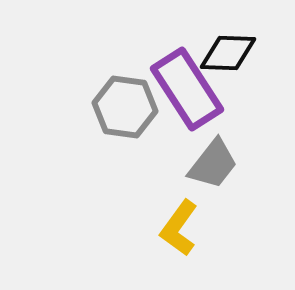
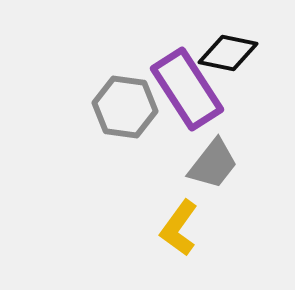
black diamond: rotated 10 degrees clockwise
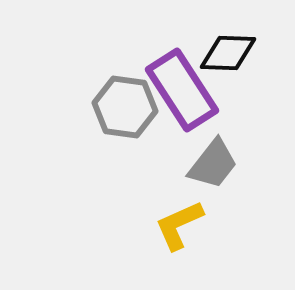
black diamond: rotated 10 degrees counterclockwise
purple rectangle: moved 5 px left, 1 px down
yellow L-shape: moved 3 px up; rotated 30 degrees clockwise
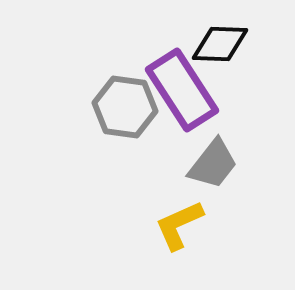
black diamond: moved 8 px left, 9 px up
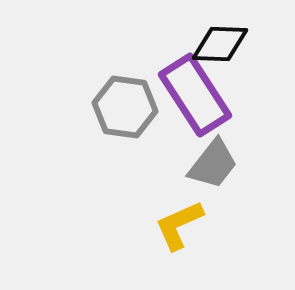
purple rectangle: moved 13 px right, 5 px down
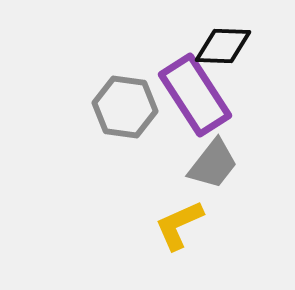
black diamond: moved 3 px right, 2 px down
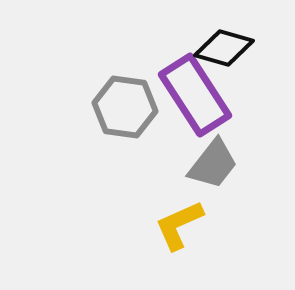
black diamond: moved 1 px right, 2 px down; rotated 14 degrees clockwise
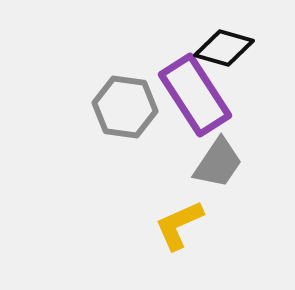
gray trapezoid: moved 5 px right, 1 px up; rotated 4 degrees counterclockwise
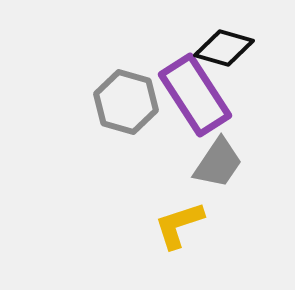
gray hexagon: moved 1 px right, 5 px up; rotated 8 degrees clockwise
yellow L-shape: rotated 6 degrees clockwise
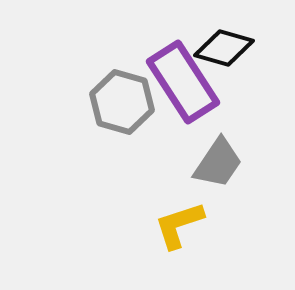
purple rectangle: moved 12 px left, 13 px up
gray hexagon: moved 4 px left
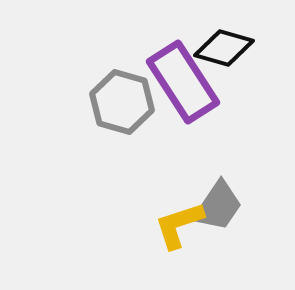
gray trapezoid: moved 43 px down
